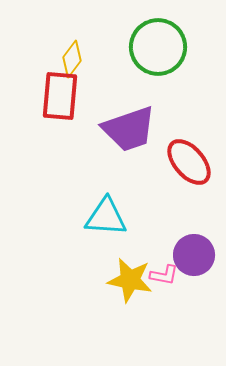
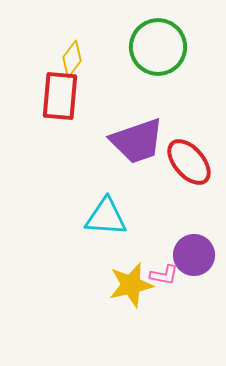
purple trapezoid: moved 8 px right, 12 px down
yellow star: moved 1 px right, 5 px down; rotated 24 degrees counterclockwise
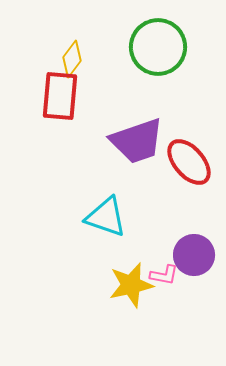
cyan triangle: rotated 15 degrees clockwise
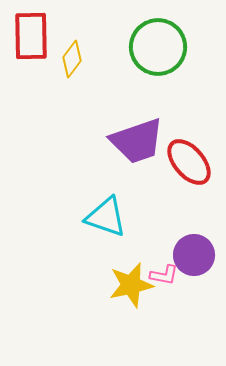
red rectangle: moved 29 px left, 60 px up; rotated 6 degrees counterclockwise
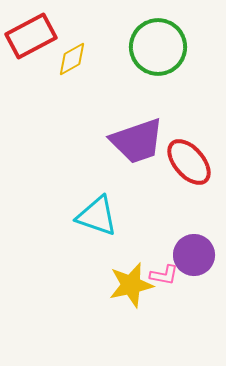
red rectangle: rotated 63 degrees clockwise
yellow diamond: rotated 24 degrees clockwise
cyan triangle: moved 9 px left, 1 px up
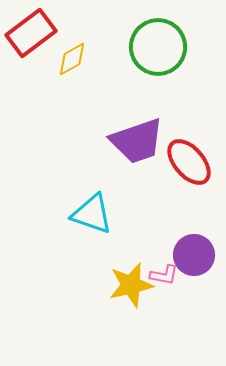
red rectangle: moved 3 px up; rotated 9 degrees counterclockwise
cyan triangle: moved 5 px left, 2 px up
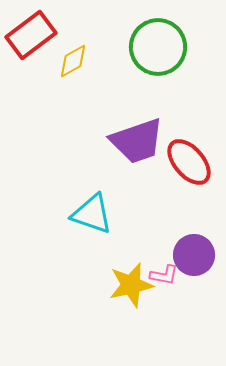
red rectangle: moved 2 px down
yellow diamond: moved 1 px right, 2 px down
